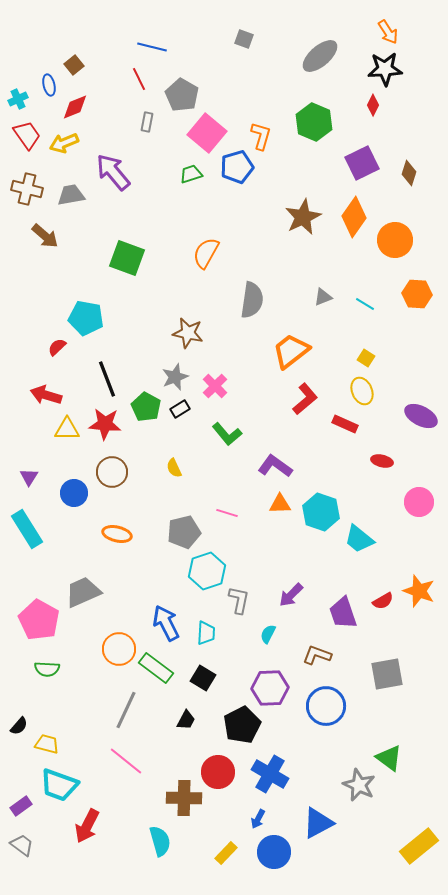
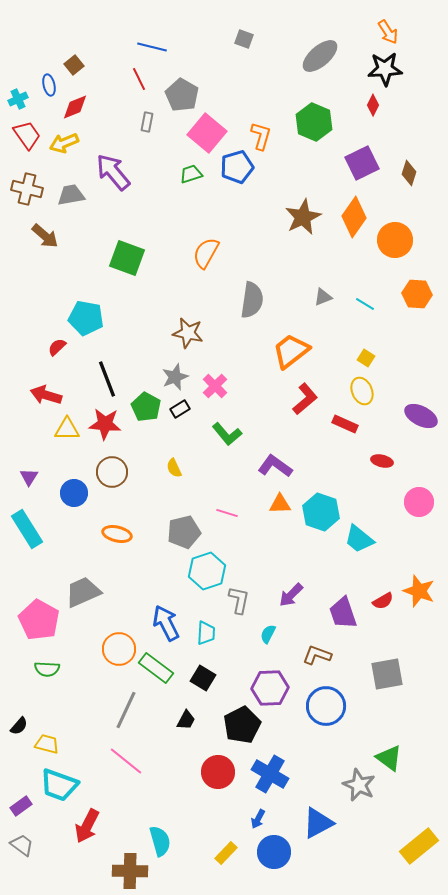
brown cross at (184, 798): moved 54 px left, 73 px down
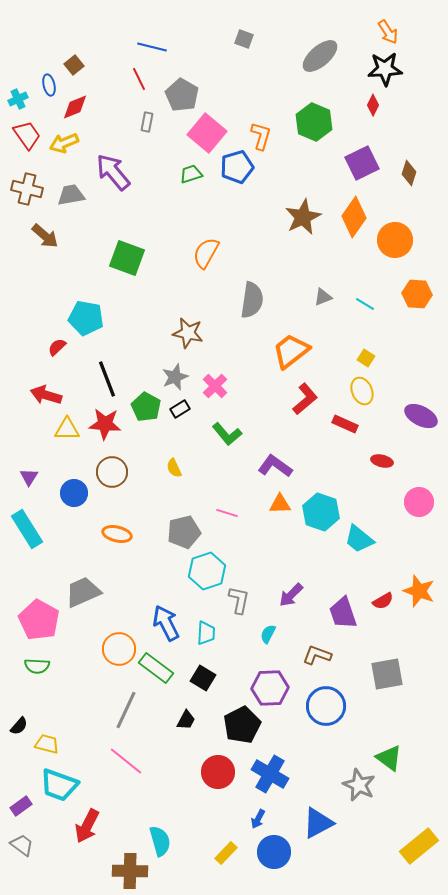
green semicircle at (47, 669): moved 10 px left, 3 px up
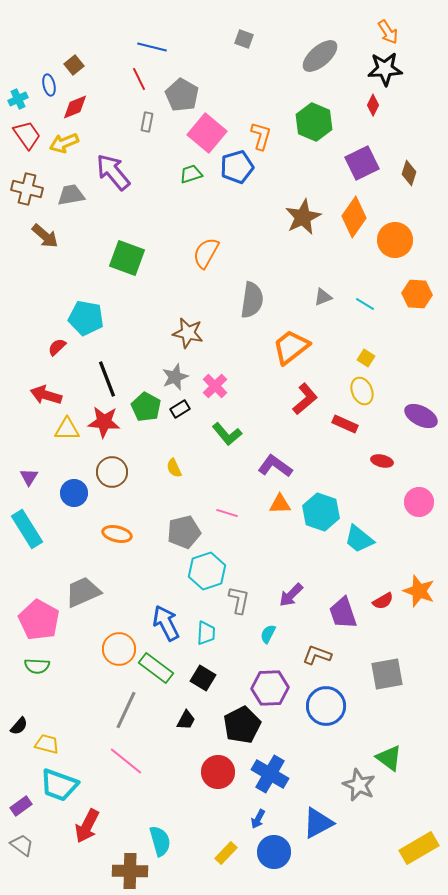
orange trapezoid at (291, 351): moved 4 px up
red star at (105, 424): moved 1 px left, 2 px up
yellow rectangle at (419, 846): moved 2 px down; rotated 9 degrees clockwise
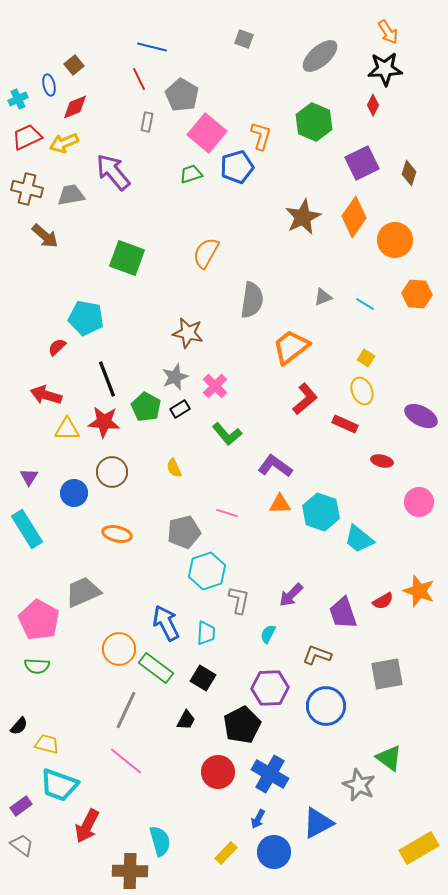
red trapezoid at (27, 135): moved 2 px down; rotated 80 degrees counterclockwise
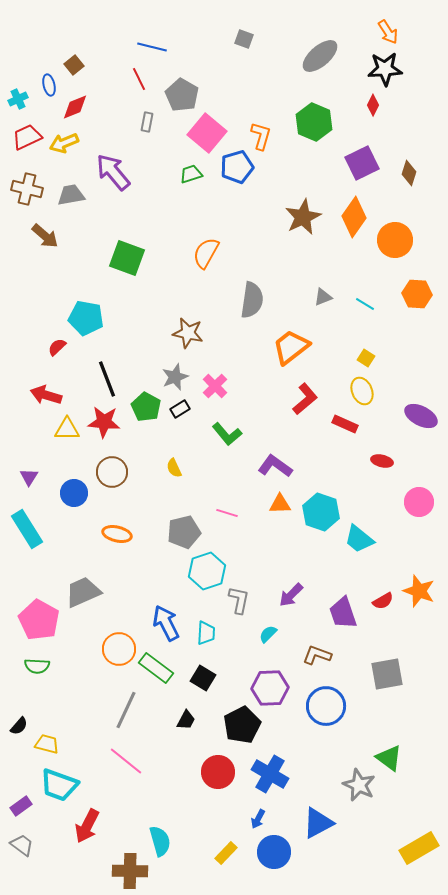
cyan semicircle at (268, 634): rotated 18 degrees clockwise
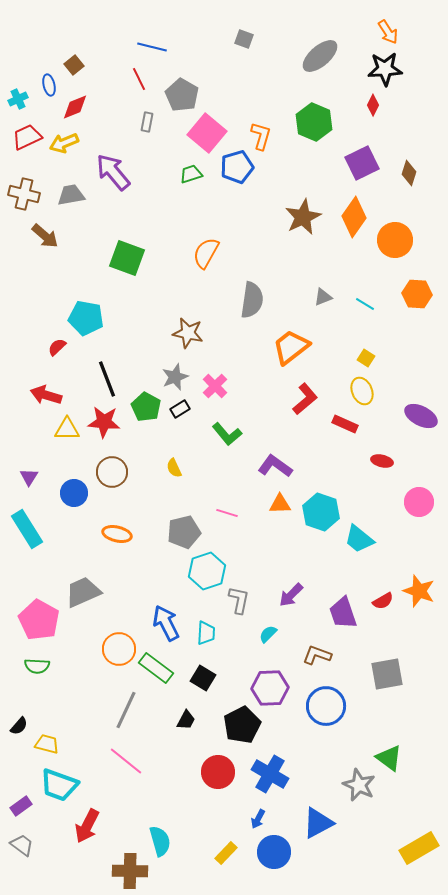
brown cross at (27, 189): moved 3 px left, 5 px down
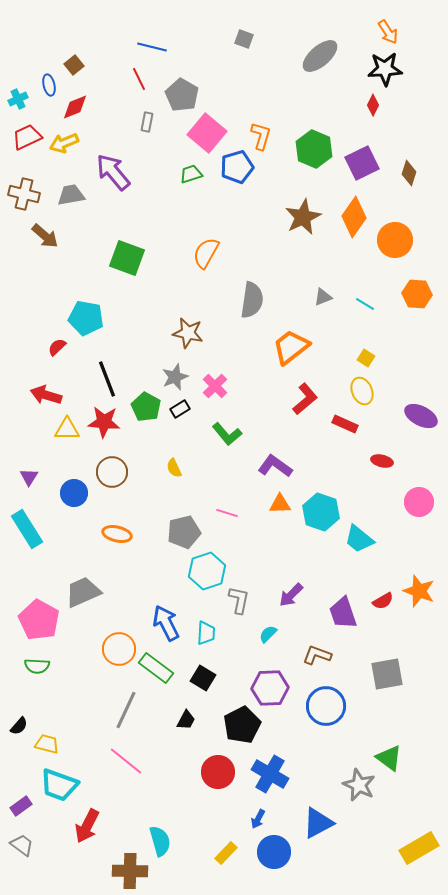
green hexagon at (314, 122): moved 27 px down
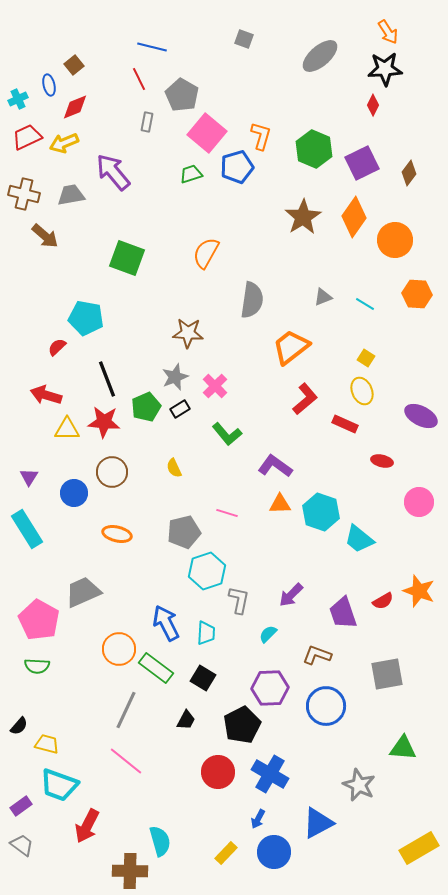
brown diamond at (409, 173): rotated 20 degrees clockwise
brown star at (303, 217): rotated 6 degrees counterclockwise
brown star at (188, 333): rotated 8 degrees counterclockwise
green pentagon at (146, 407): rotated 20 degrees clockwise
green triangle at (389, 758): moved 14 px right, 10 px up; rotated 32 degrees counterclockwise
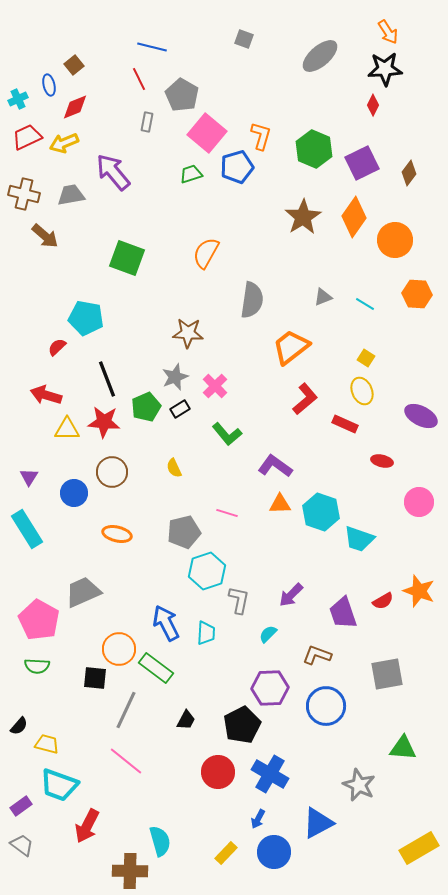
cyan trapezoid at (359, 539): rotated 20 degrees counterclockwise
black square at (203, 678): moved 108 px left; rotated 25 degrees counterclockwise
